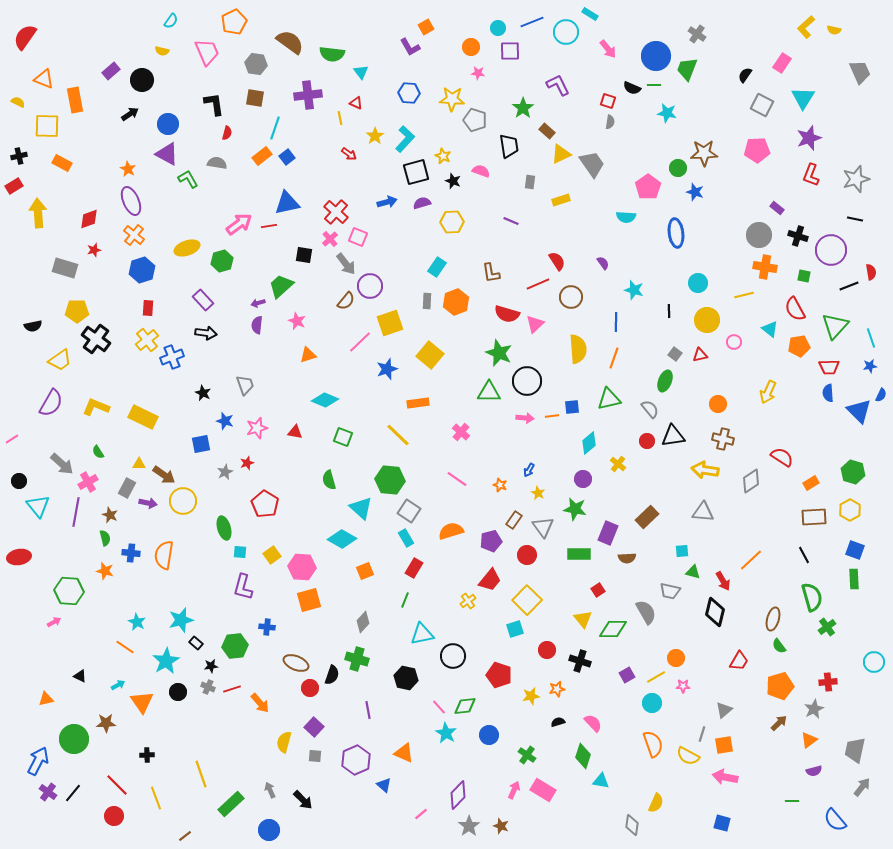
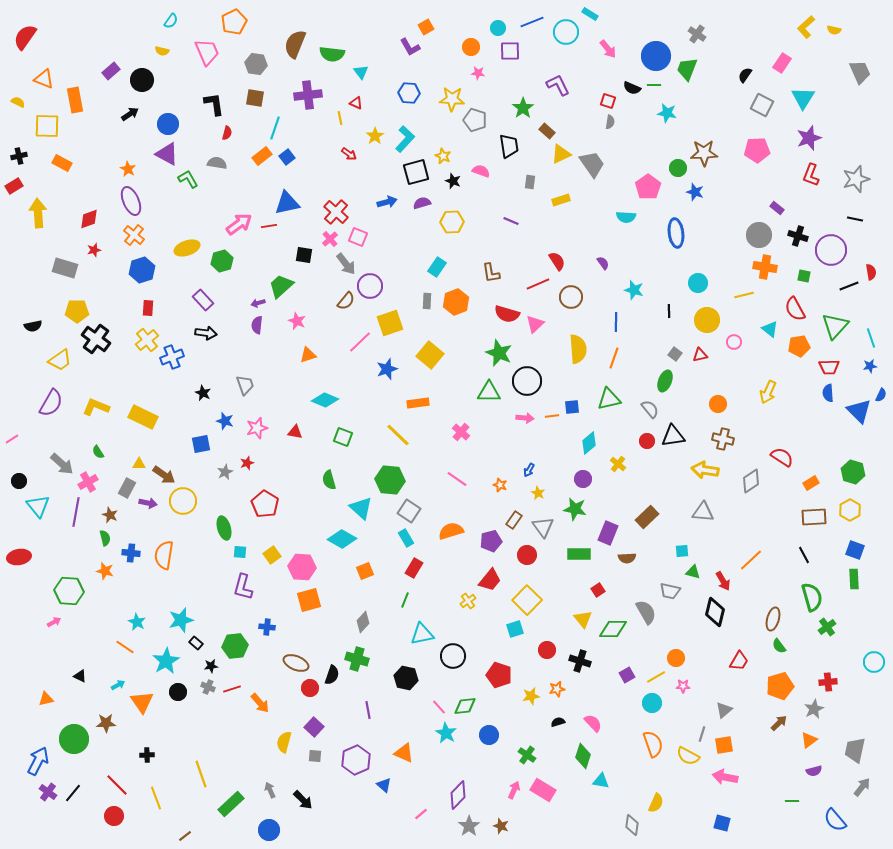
brown semicircle at (290, 42): moved 5 px right, 2 px down; rotated 104 degrees counterclockwise
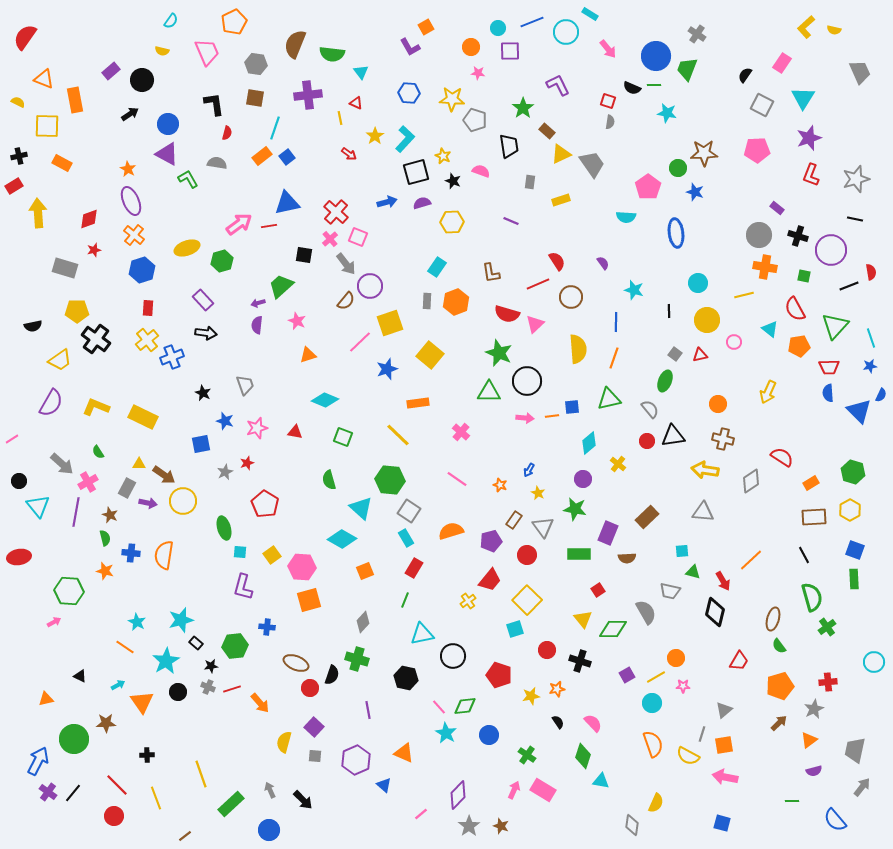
black semicircle at (558, 722): rotated 72 degrees clockwise
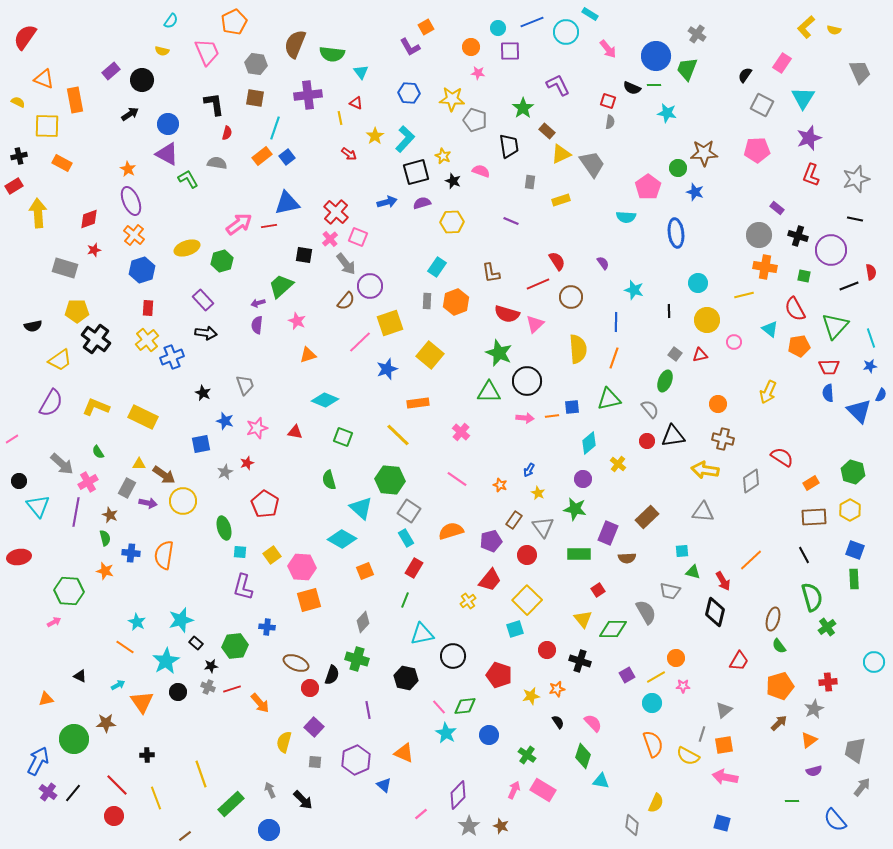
gray square at (315, 756): moved 6 px down
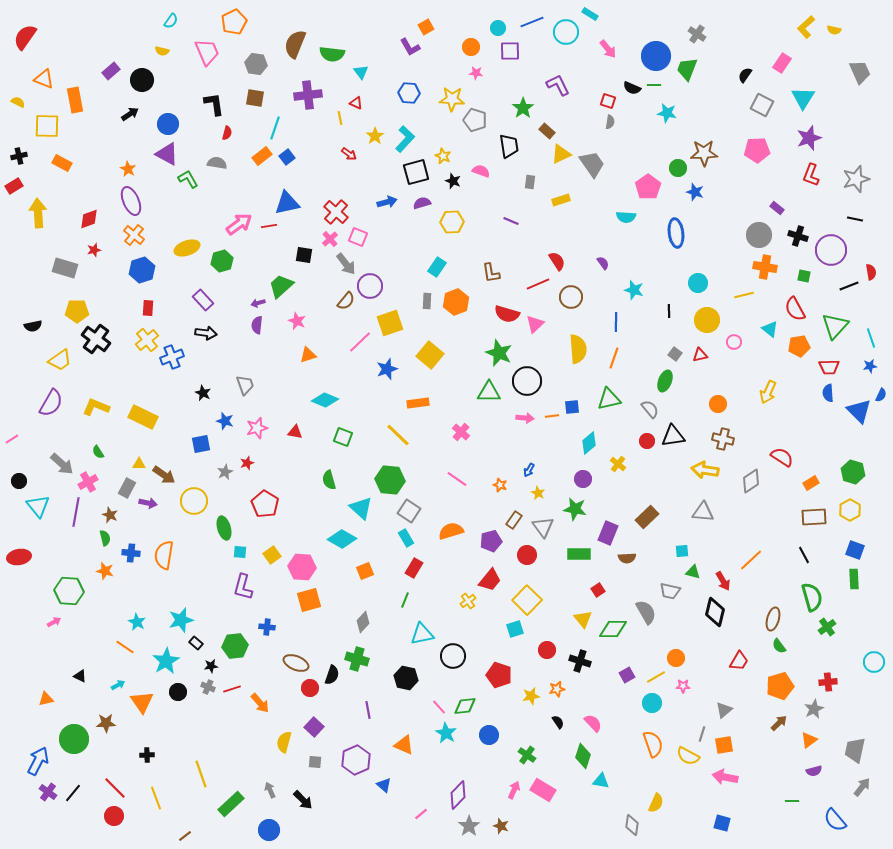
pink star at (478, 73): moved 2 px left
yellow circle at (183, 501): moved 11 px right
orange triangle at (404, 753): moved 8 px up
red line at (117, 785): moved 2 px left, 3 px down
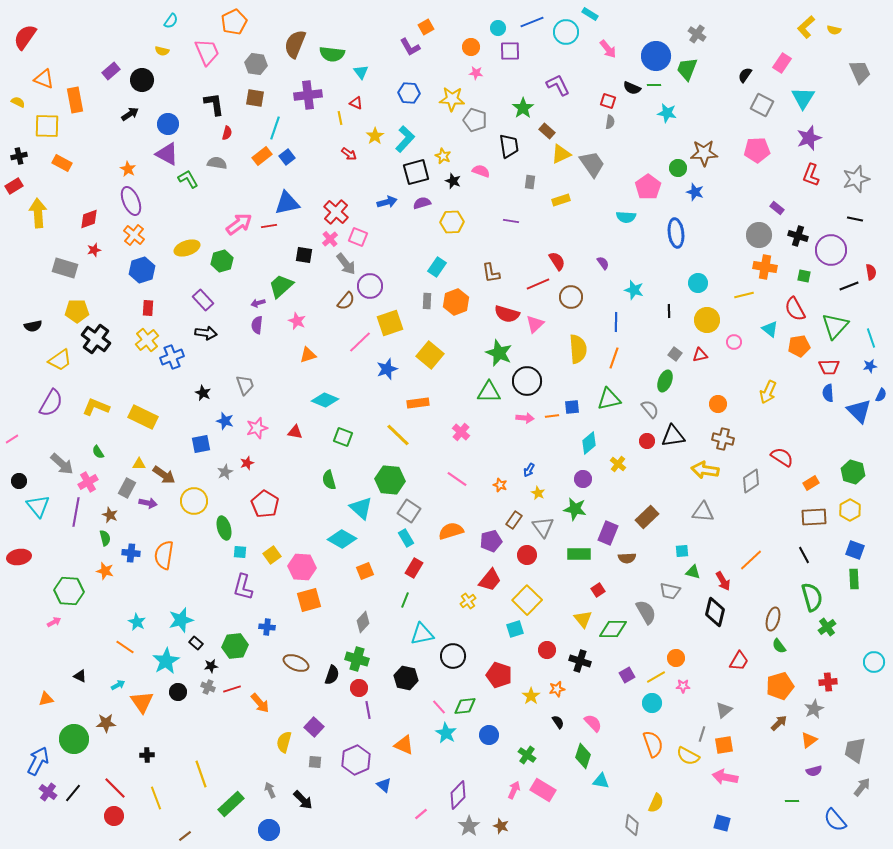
purple line at (511, 221): rotated 14 degrees counterclockwise
red circle at (310, 688): moved 49 px right
yellow star at (531, 696): rotated 24 degrees counterclockwise
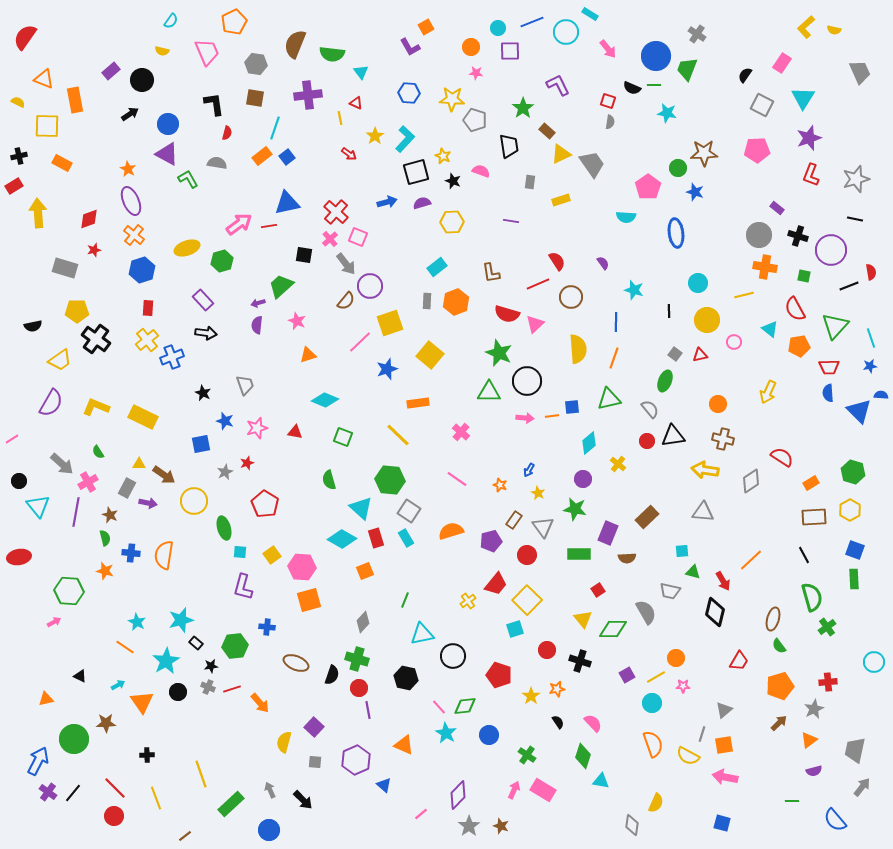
cyan rectangle at (437, 267): rotated 18 degrees clockwise
blue semicircle at (881, 395): rotated 112 degrees counterclockwise
red rectangle at (414, 568): moved 38 px left, 30 px up; rotated 48 degrees counterclockwise
red trapezoid at (490, 580): moved 6 px right, 4 px down
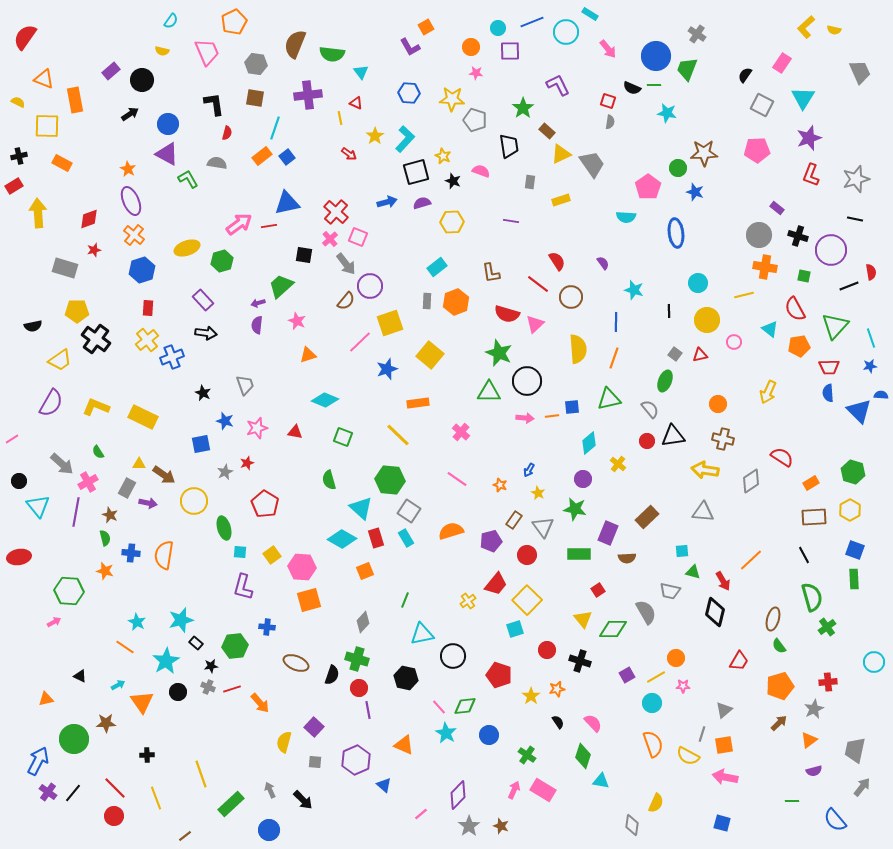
red line at (538, 284): rotated 60 degrees clockwise
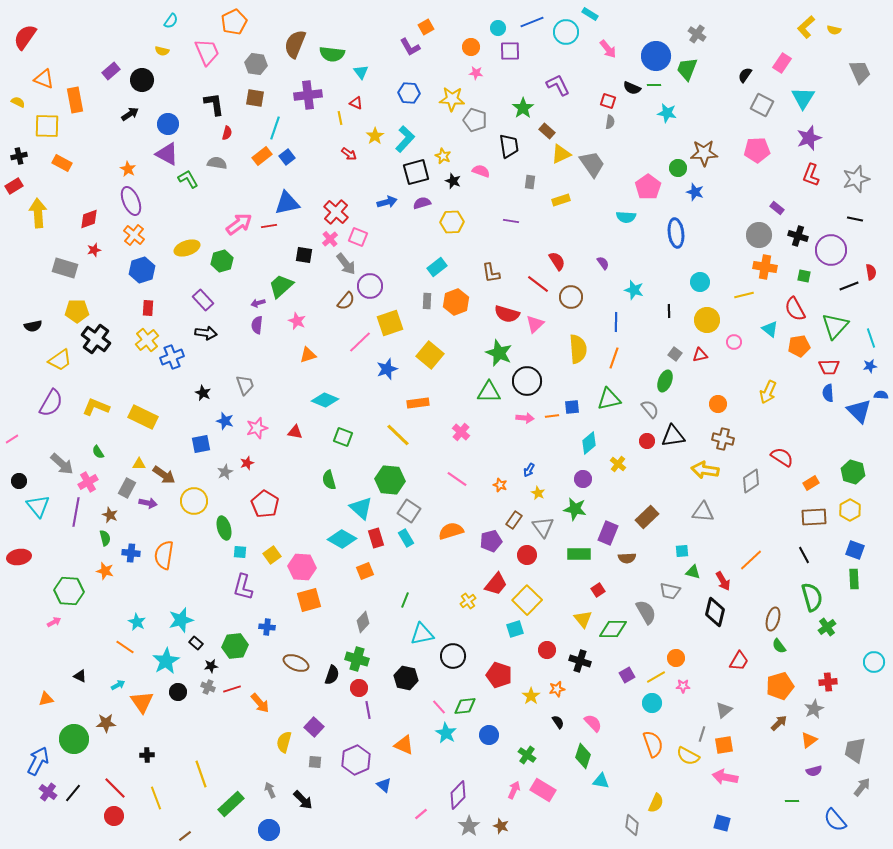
cyan circle at (698, 283): moved 2 px right, 1 px up
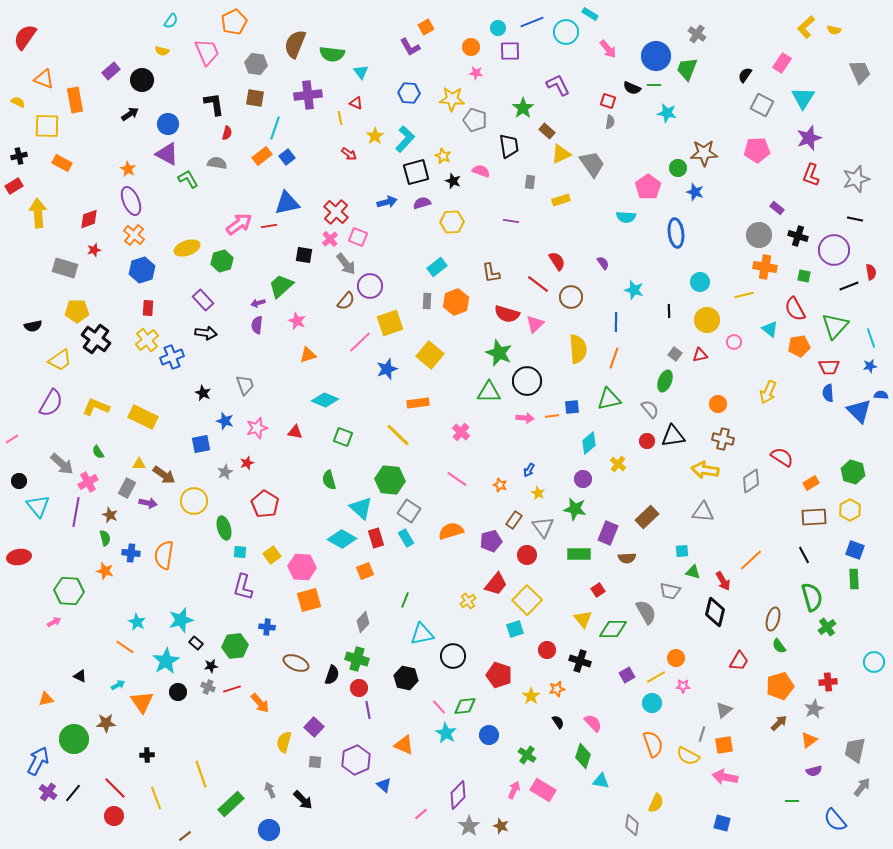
purple circle at (831, 250): moved 3 px right
